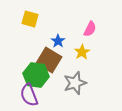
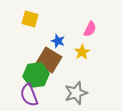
blue star: rotated 16 degrees counterclockwise
green hexagon: rotated 15 degrees counterclockwise
gray star: moved 1 px right, 10 px down
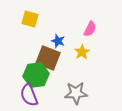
brown square: moved 1 px left, 2 px up; rotated 10 degrees counterclockwise
gray star: rotated 15 degrees clockwise
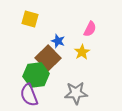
brown square: rotated 25 degrees clockwise
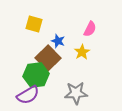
yellow square: moved 4 px right, 5 px down
purple semicircle: moved 1 px left; rotated 100 degrees counterclockwise
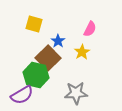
blue star: rotated 16 degrees clockwise
green hexagon: rotated 20 degrees clockwise
purple semicircle: moved 6 px left
